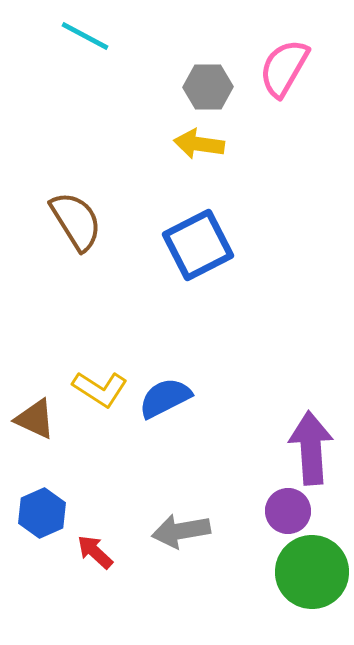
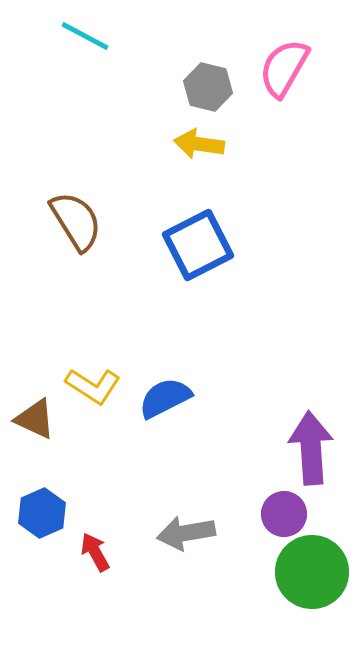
gray hexagon: rotated 15 degrees clockwise
yellow L-shape: moved 7 px left, 3 px up
purple circle: moved 4 px left, 3 px down
gray arrow: moved 5 px right, 2 px down
red arrow: rotated 18 degrees clockwise
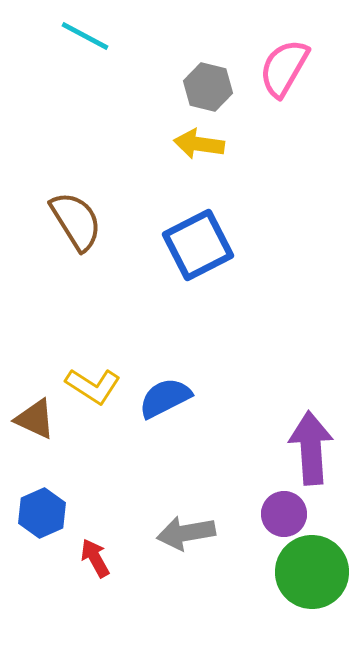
red arrow: moved 6 px down
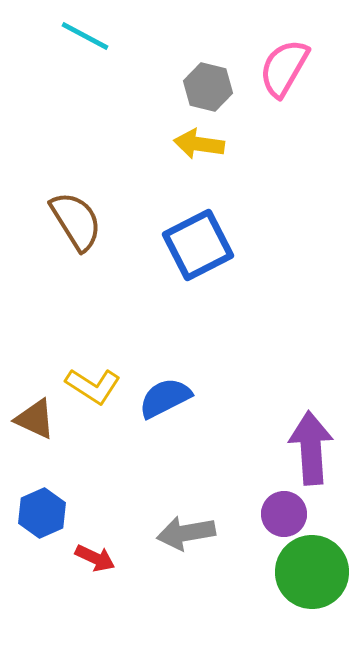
red arrow: rotated 144 degrees clockwise
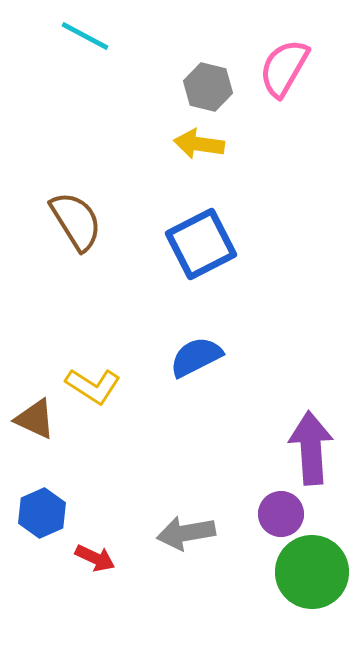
blue square: moved 3 px right, 1 px up
blue semicircle: moved 31 px right, 41 px up
purple circle: moved 3 px left
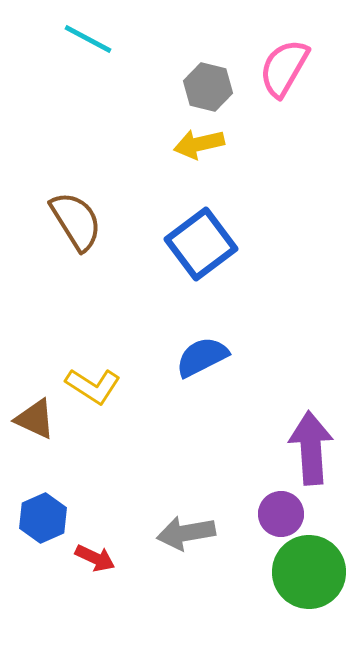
cyan line: moved 3 px right, 3 px down
yellow arrow: rotated 21 degrees counterclockwise
blue square: rotated 10 degrees counterclockwise
blue semicircle: moved 6 px right
blue hexagon: moved 1 px right, 5 px down
green circle: moved 3 px left
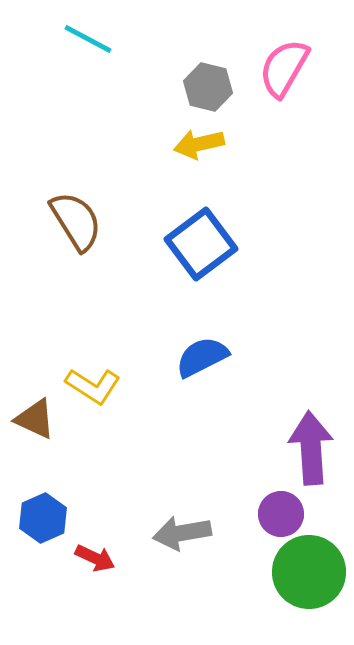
gray arrow: moved 4 px left
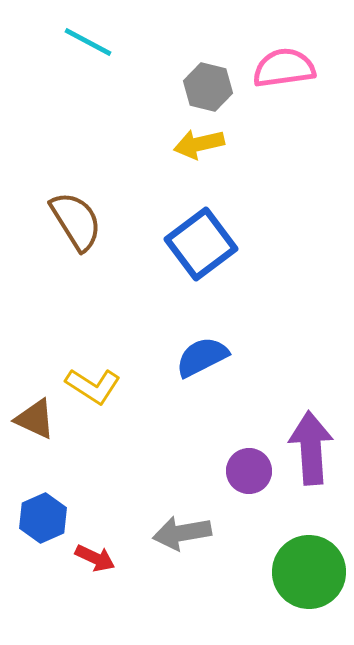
cyan line: moved 3 px down
pink semicircle: rotated 52 degrees clockwise
purple circle: moved 32 px left, 43 px up
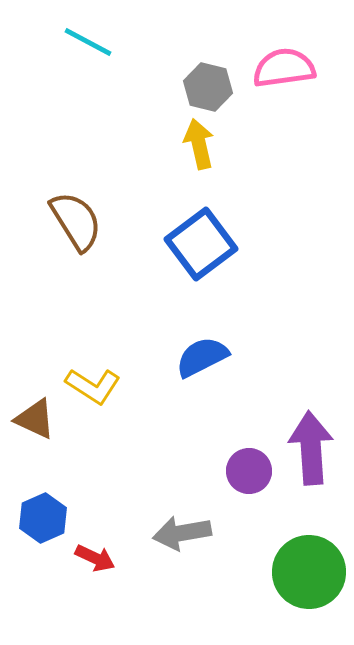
yellow arrow: rotated 90 degrees clockwise
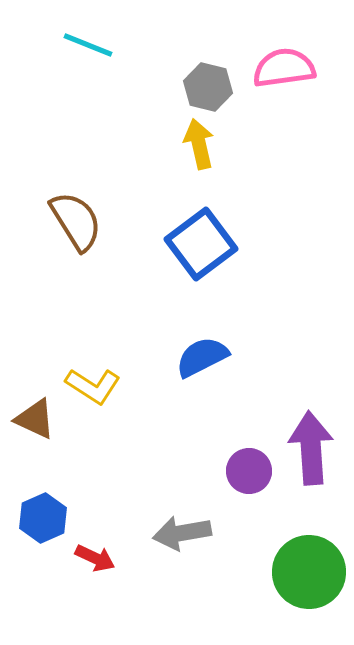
cyan line: moved 3 px down; rotated 6 degrees counterclockwise
